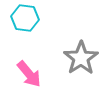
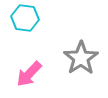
pink arrow: rotated 84 degrees clockwise
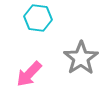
cyan hexagon: moved 13 px right
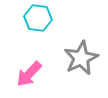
gray star: rotated 8 degrees clockwise
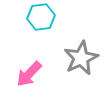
cyan hexagon: moved 3 px right, 1 px up; rotated 16 degrees counterclockwise
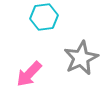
cyan hexagon: moved 3 px right
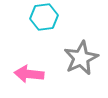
pink arrow: rotated 52 degrees clockwise
